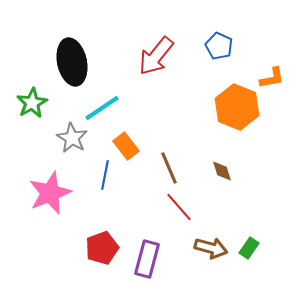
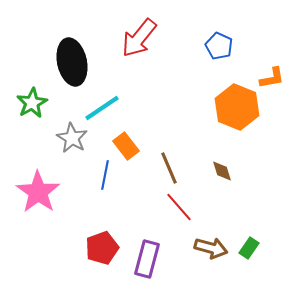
red arrow: moved 17 px left, 18 px up
pink star: moved 12 px left, 1 px up; rotated 15 degrees counterclockwise
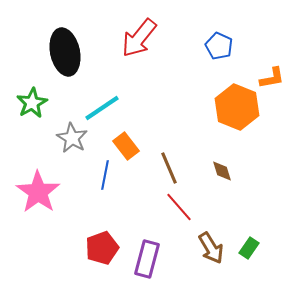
black ellipse: moved 7 px left, 10 px up
brown arrow: rotated 44 degrees clockwise
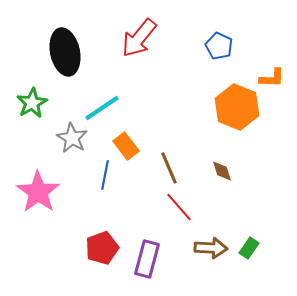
orange L-shape: rotated 12 degrees clockwise
brown arrow: rotated 56 degrees counterclockwise
